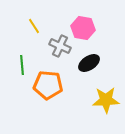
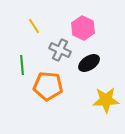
pink hexagon: rotated 15 degrees clockwise
gray cross: moved 4 px down
orange pentagon: moved 1 px down
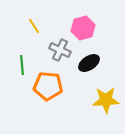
pink hexagon: rotated 20 degrees clockwise
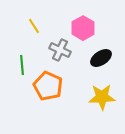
pink hexagon: rotated 15 degrees counterclockwise
black ellipse: moved 12 px right, 5 px up
orange pentagon: rotated 20 degrees clockwise
yellow star: moved 4 px left, 3 px up
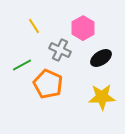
green line: rotated 66 degrees clockwise
orange pentagon: moved 2 px up
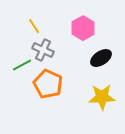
gray cross: moved 17 px left
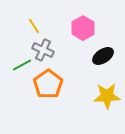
black ellipse: moved 2 px right, 2 px up
orange pentagon: rotated 12 degrees clockwise
yellow star: moved 5 px right, 1 px up
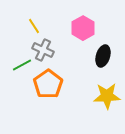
black ellipse: rotated 40 degrees counterclockwise
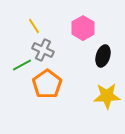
orange pentagon: moved 1 px left
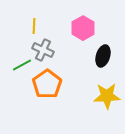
yellow line: rotated 35 degrees clockwise
